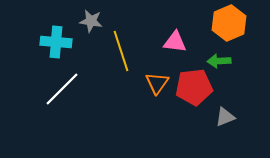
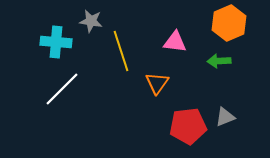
red pentagon: moved 6 px left, 39 px down
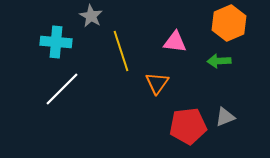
gray star: moved 5 px up; rotated 20 degrees clockwise
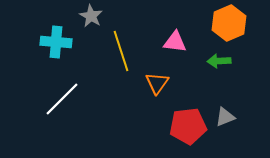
white line: moved 10 px down
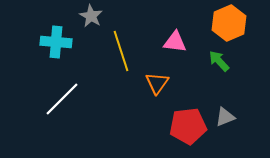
green arrow: rotated 50 degrees clockwise
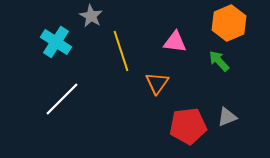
cyan cross: rotated 28 degrees clockwise
gray triangle: moved 2 px right
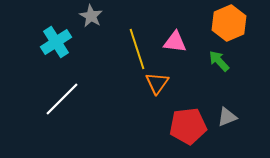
cyan cross: rotated 24 degrees clockwise
yellow line: moved 16 px right, 2 px up
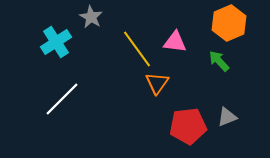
gray star: moved 1 px down
yellow line: rotated 18 degrees counterclockwise
